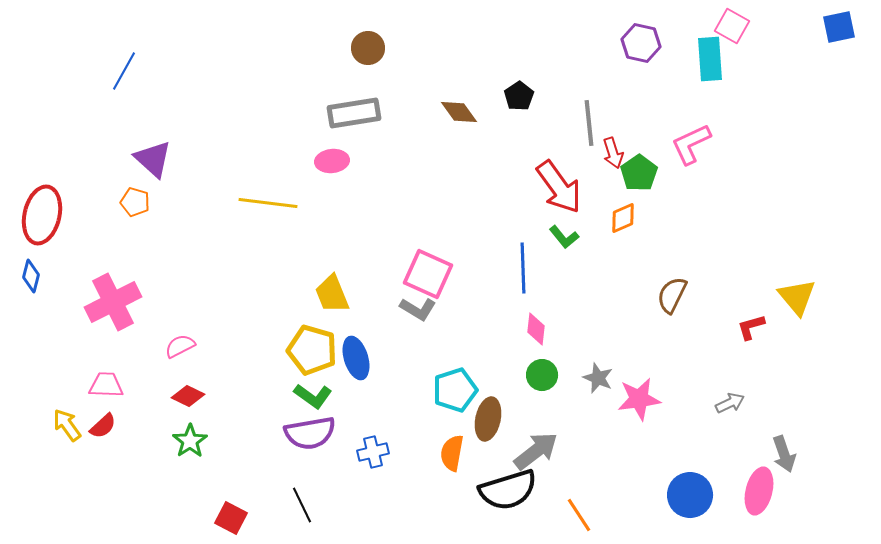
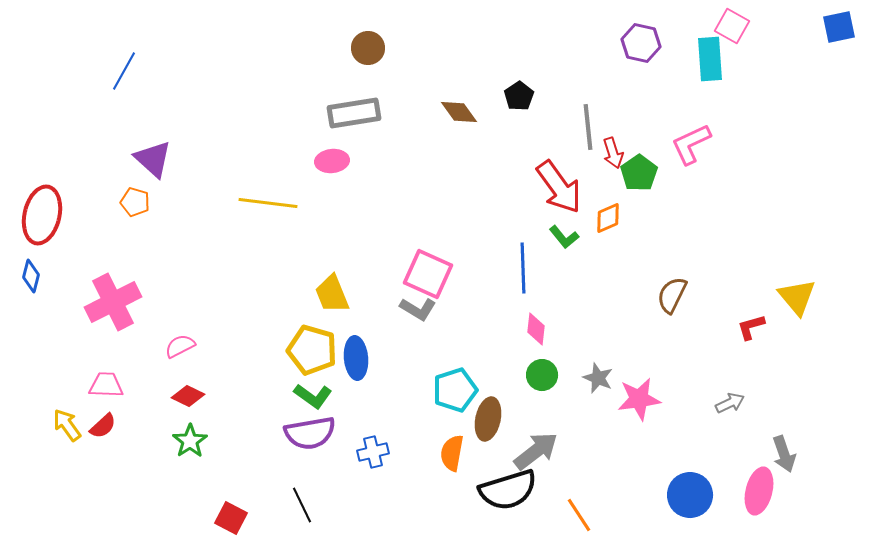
gray line at (589, 123): moved 1 px left, 4 px down
orange diamond at (623, 218): moved 15 px left
blue ellipse at (356, 358): rotated 12 degrees clockwise
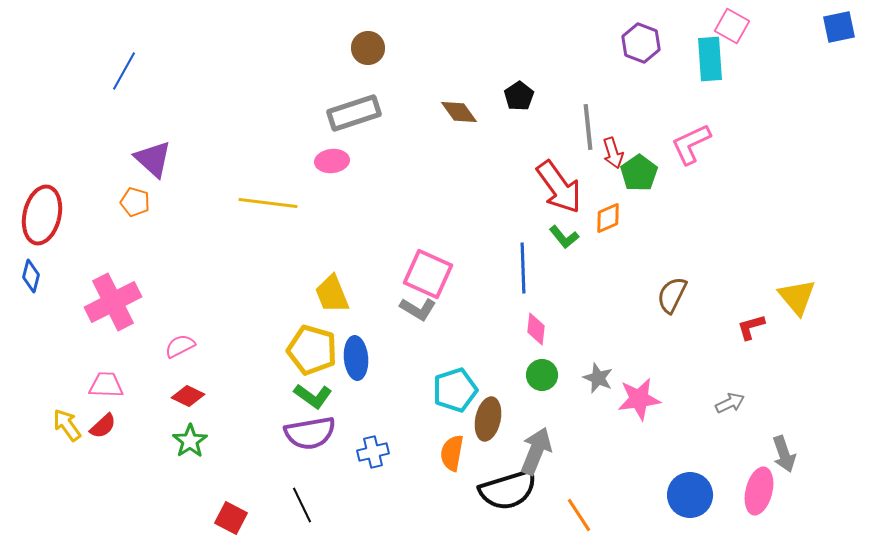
purple hexagon at (641, 43): rotated 9 degrees clockwise
gray rectangle at (354, 113): rotated 9 degrees counterclockwise
gray arrow at (536, 451): rotated 30 degrees counterclockwise
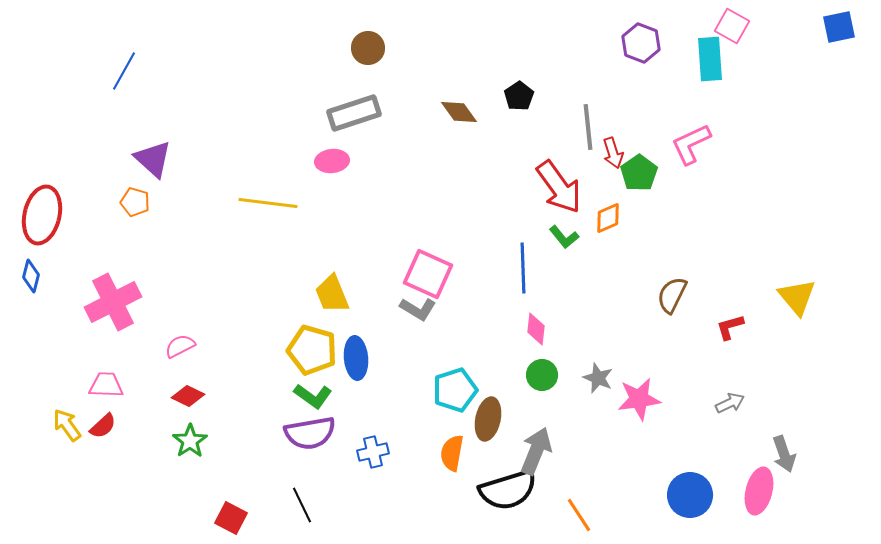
red L-shape at (751, 327): moved 21 px left
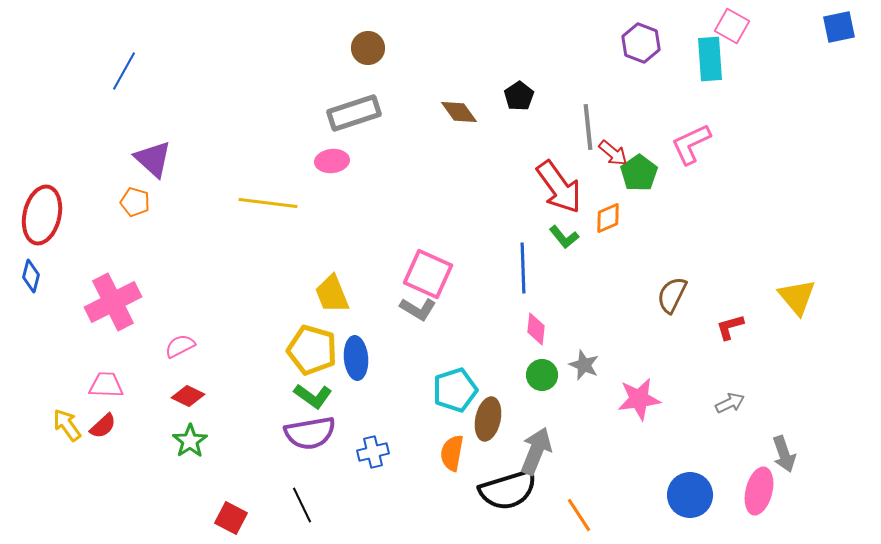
red arrow at (613, 153): rotated 32 degrees counterclockwise
gray star at (598, 378): moved 14 px left, 13 px up
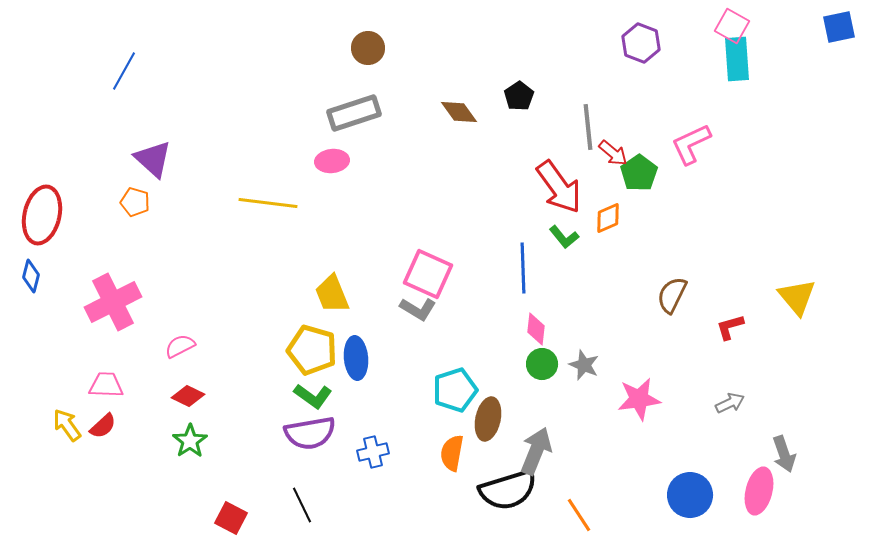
cyan rectangle at (710, 59): moved 27 px right
green circle at (542, 375): moved 11 px up
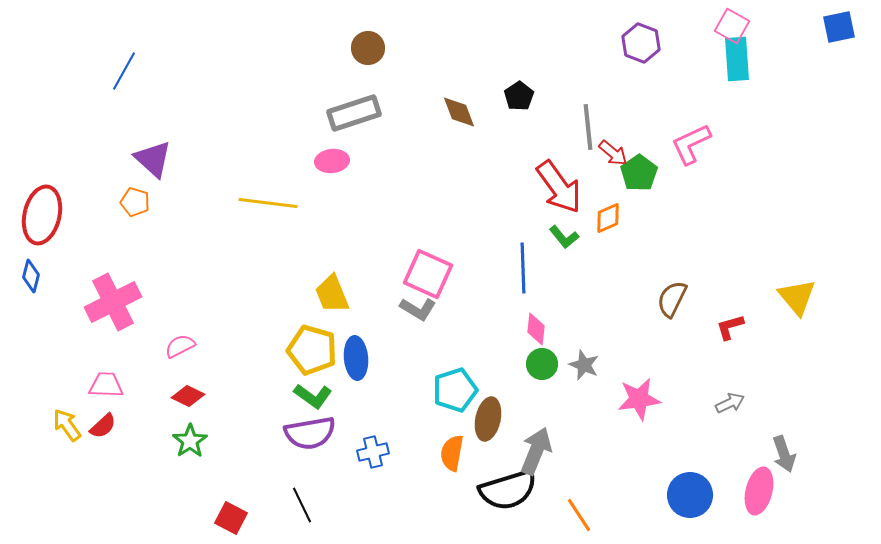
brown diamond at (459, 112): rotated 15 degrees clockwise
brown semicircle at (672, 295): moved 4 px down
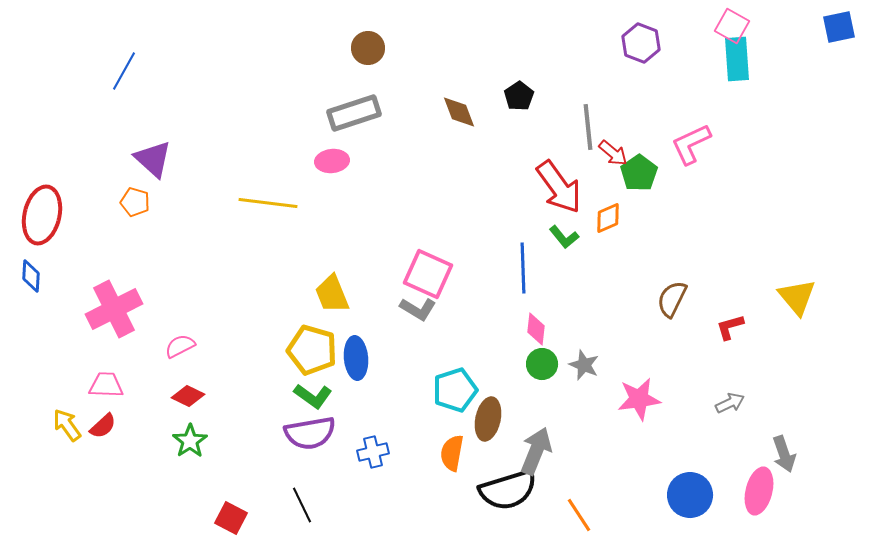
blue diamond at (31, 276): rotated 12 degrees counterclockwise
pink cross at (113, 302): moved 1 px right, 7 px down
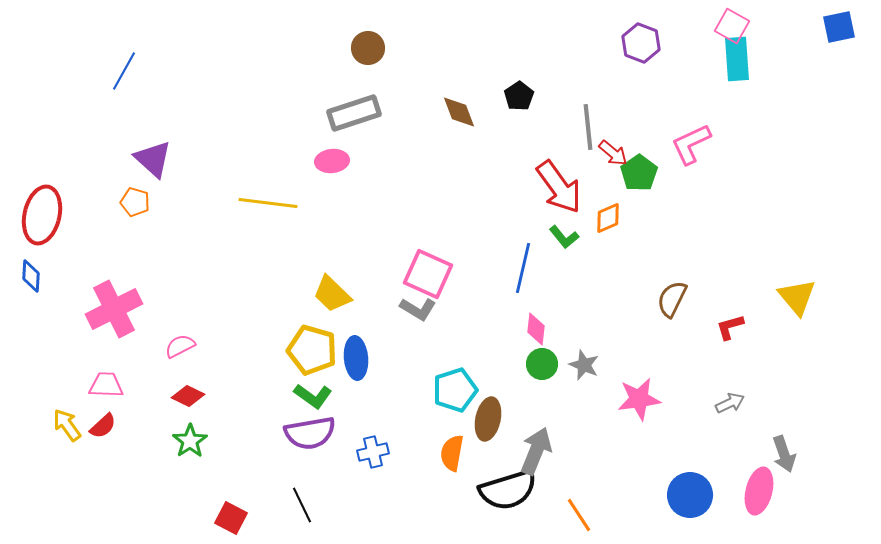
blue line at (523, 268): rotated 15 degrees clockwise
yellow trapezoid at (332, 294): rotated 24 degrees counterclockwise
